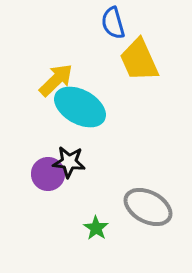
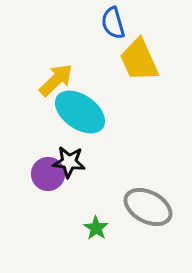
cyan ellipse: moved 5 px down; rotated 6 degrees clockwise
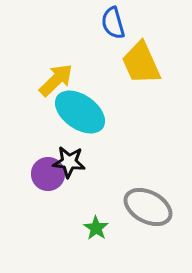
yellow trapezoid: moved 2 px right, 3 px down
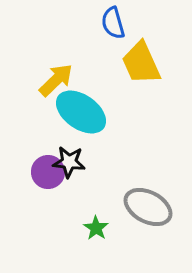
cyan ellipse: moved 1 px right
purple circle: moved 2 px up
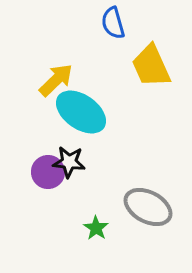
yellow trapezoid: moved 10 px right, 3 px down
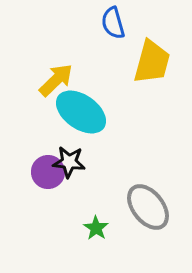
yellow trapezoid: moved 1 px right, 4 px up; rotated 141 degrees counterclockwise
gray ellipse: rotated 24 degrees clockwise
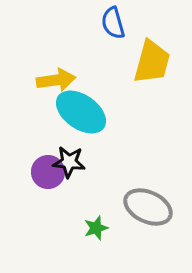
yellow arrow: rotated 36 degrees clockwise
gray ellipse: rotated 27 degrees counterclockwise
green star: rotated 20 degrees clockwise
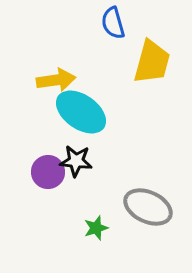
black star: moved 7 px right, 1 px up
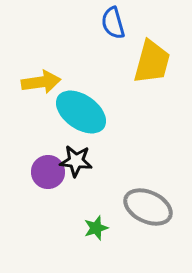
yellow arrow: moved 15 px left, 2 px down
